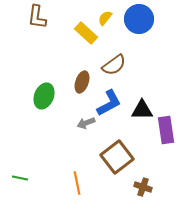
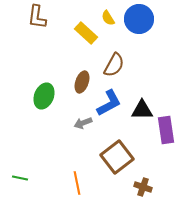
yellow semicircle: moved 3 px right; rotated 70 degrees counterclockwise
brown semicircle: rotated 25 degrees counterclockwise
gray arrow: moved 3 px left
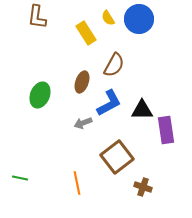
yellow rectangle: rotated 15 degrees clockwise
green ellipse: moved 4 px left, 1 px up
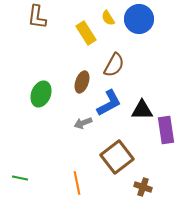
green ellipse: moved 1 px right, 1 px up
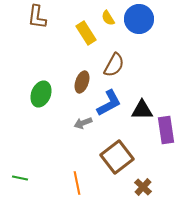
brown cross: rotated 24 degrees clockwise
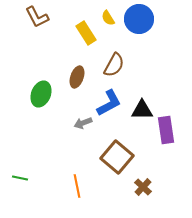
brown L-shape: rotated 35 degrees counterclockwise
brown ellipse: moved 5 px left, 5 px up
brown square: rotated 12 degrees counterclockwise
orange line: moved 3 px down
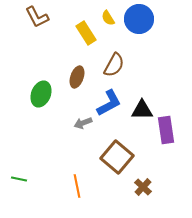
green line: moved 1 px left, 1 px down
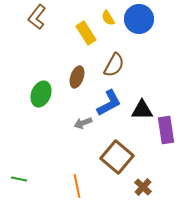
brown L-shape: rotated 65 degrees clockwise
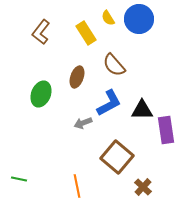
brown L-shape: moved 4 px right, 15 px down
brown semicircle: rotated 110 degrees clockwise
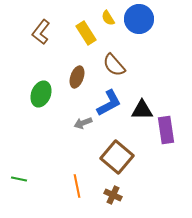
brown cross: moved 30 px left, 8 px down; rotated 18 degrees counterclockwise
